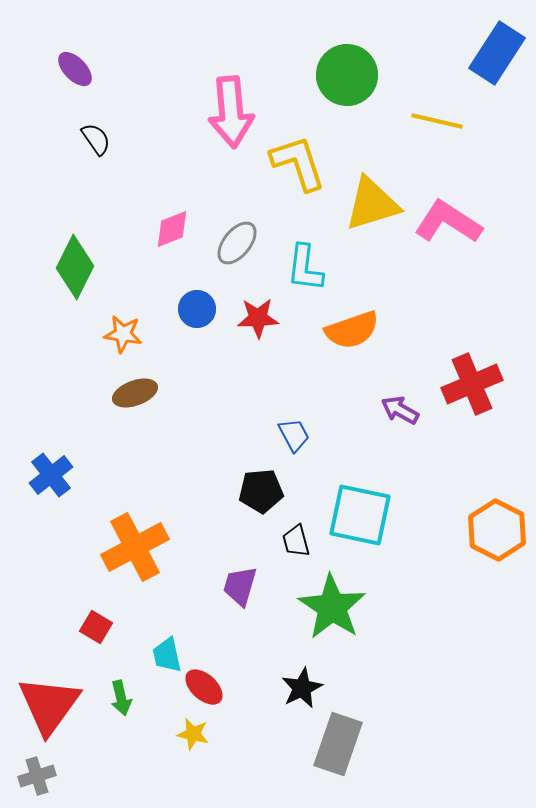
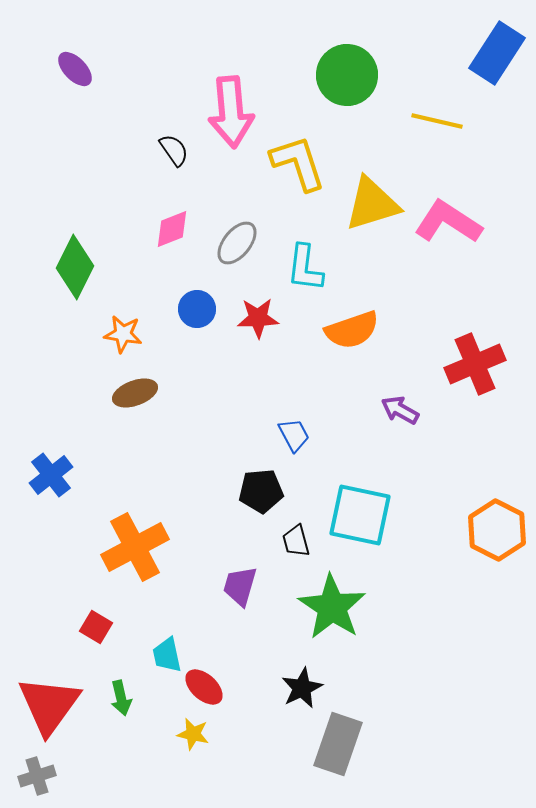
black semicircle: moved 78 px right, 11 px down
red cross: moved 3 px right, 20 px up
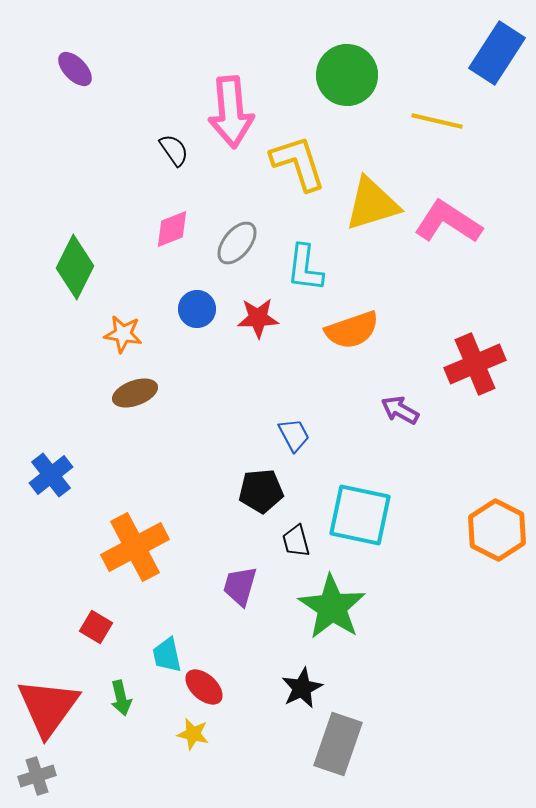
red triangle: moved 1 px left, 2 px down
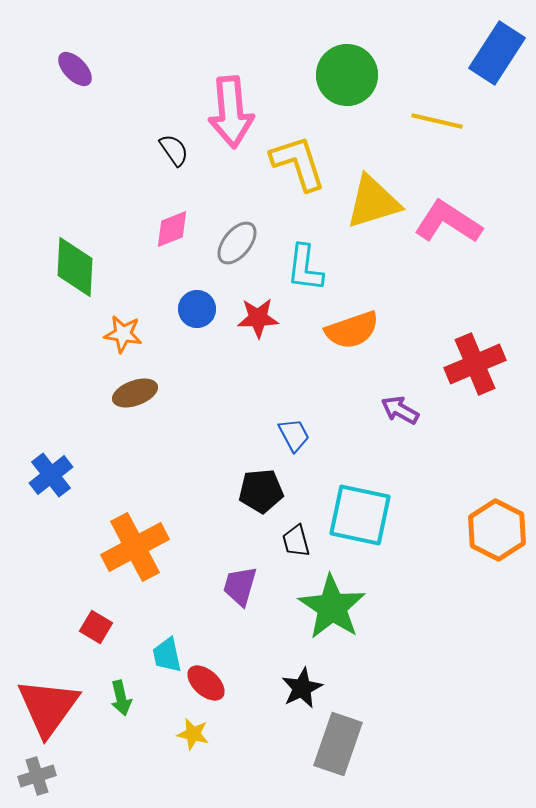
yellow triangle: moved 1 px right, 2 px up
green diamond: rotated 24 degrees counterclockwise
red ellipse: moved 2 px right, 4 px up
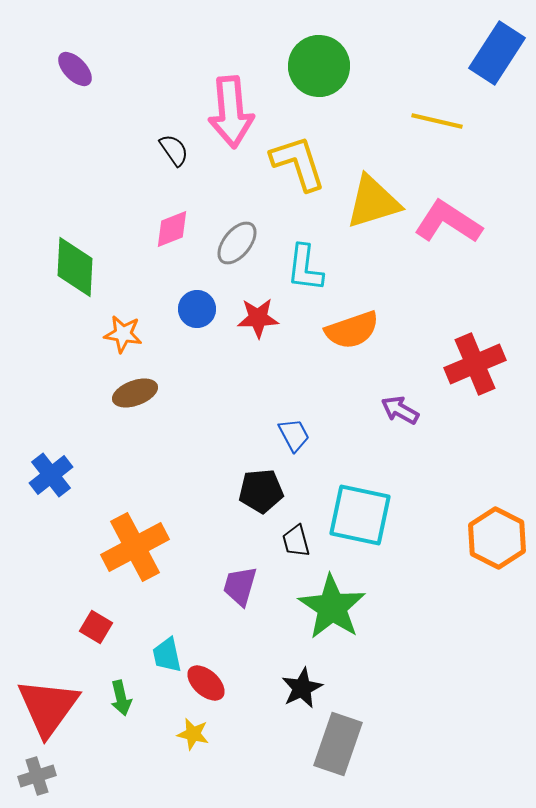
green circle: moved 28 px left, 9 px up
orange hexagon: moved 8 px down
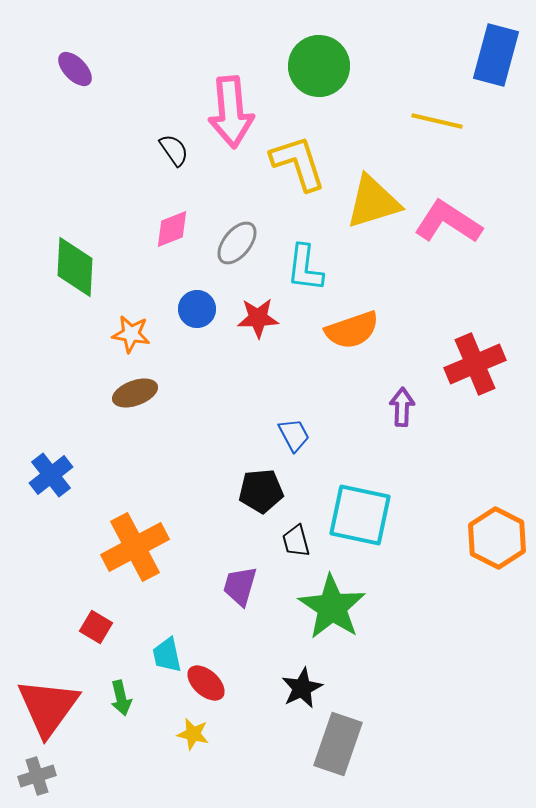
blue rectangle: moved 1 px left, 2 px down; rotated 18 degrees counterclockwise
orange star: moved 8 px right
purple arrow: moved 2 px right, 3 px up; rotated 63 degrees clockwise
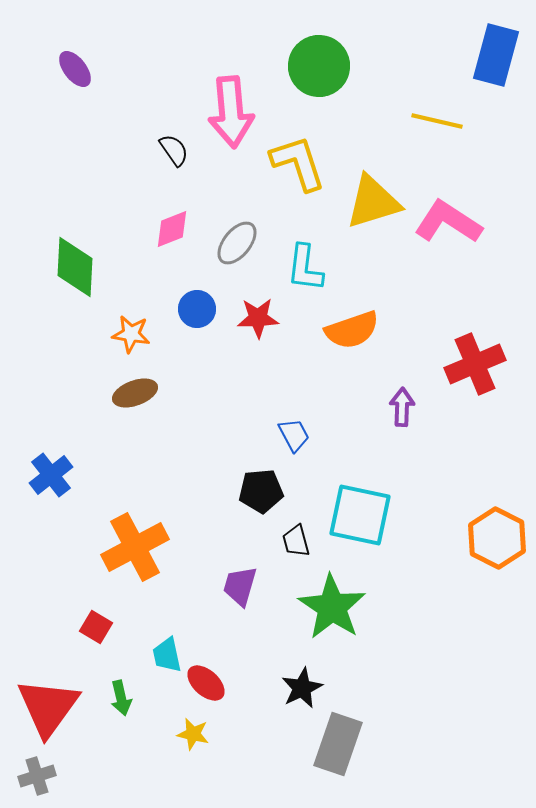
purple ellipse: rotated 6 degrees clockwise
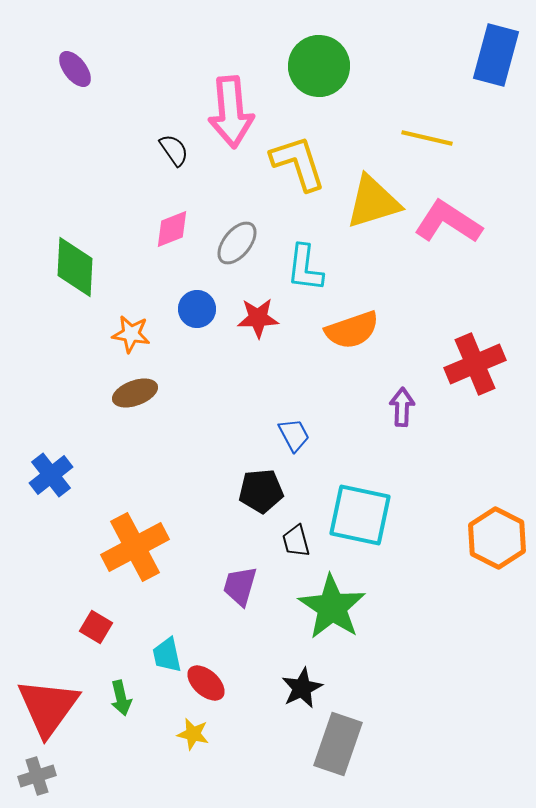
yellow line: moved 10 px left, 17 px down
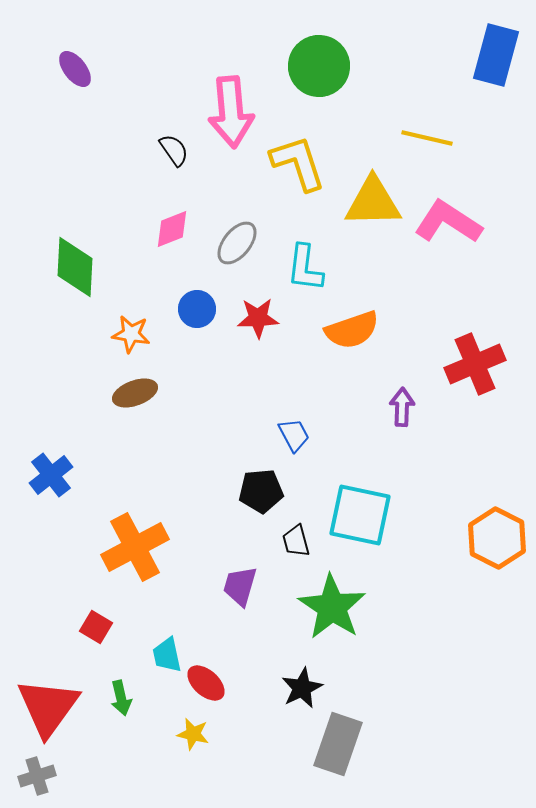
yellow triangle: rotated 16 degrees clockwise
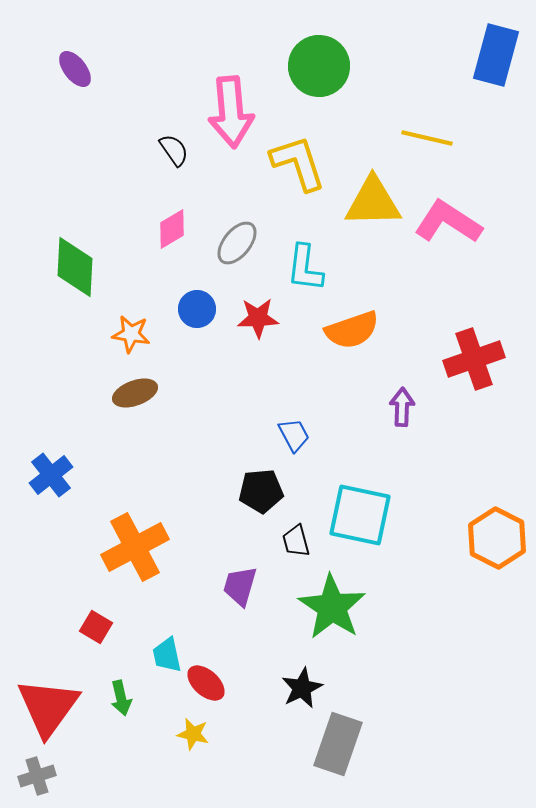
pink diamond: rotated 9 degrees counterclockwise
red cross: moved 1 px left, 5 px up; rotated 4 degrees clockwise
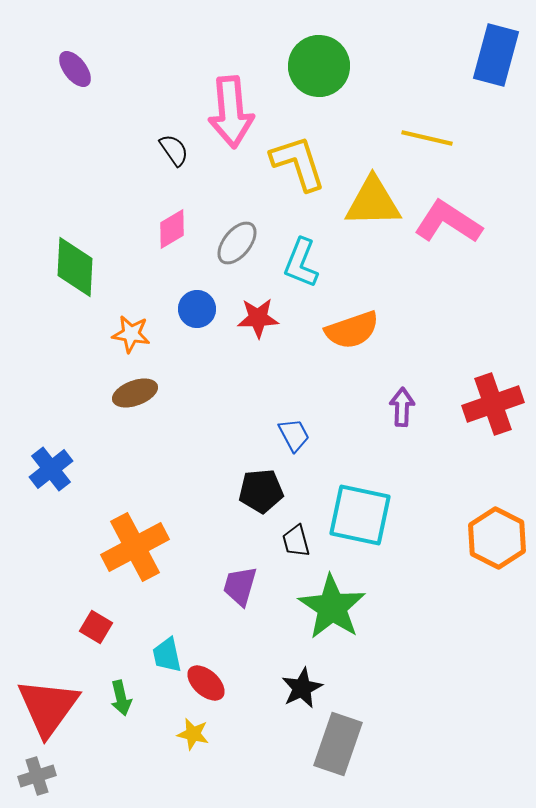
cyan L-shape: moved 4 px left, 5 px up; rotated 15 degrees clockwise
red cross: moved 19 px right, 45 px down
blue cross: moved 6 px up
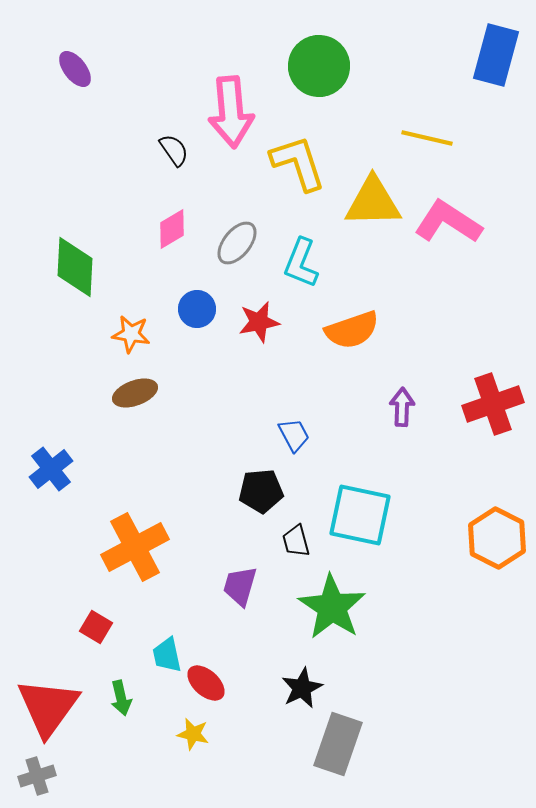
red star: moved 1 px right, 4 px down; rotated 9 degrees counterclockwise
